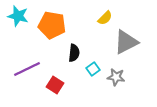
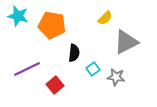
red square: rotated 18 degrees clockwise
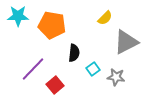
cyan star: rotated 15 degrees counterclockwise
purple line: moved 6 px right; rotated 20 degrees counterclockwise
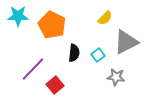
orange pentagon: rotated 16 degrees clockwise
cyan square: moved 5 px right, 14 px up
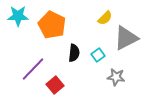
gray triangle: moved 4 px up
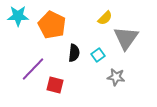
gray triangle: rotated 28 degrees counterclockwise
red square: rotated 36 degrees counterclockwise
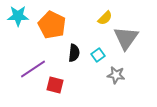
purple line: rotated 12 degrees clockwise
gray star: moved 2 px up
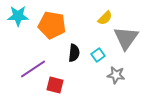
orange pentagon: rotated 16 degrees counterclockwise
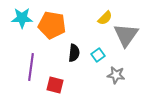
cyan star: moved 4 px right, 2 px down
gray triangle: moved 3 px up
purple line: moved 2 px left, 2 px up; rotated 48 degrees counterclockwise
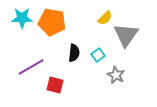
orange pentagon: moved 3 px up
purple line: rotated 52 degrees clockwise
gray star: rotated 18 degrees clockwise
